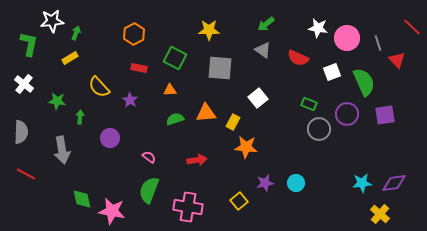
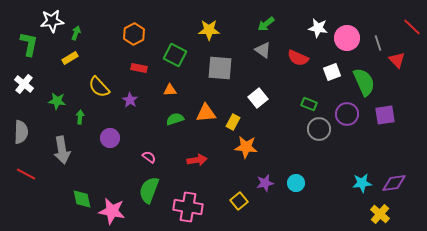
green square at (175, 58): moved 3 px up
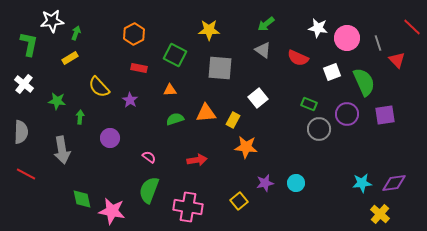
yellow rectangle at (233, 122): moved 2 px up
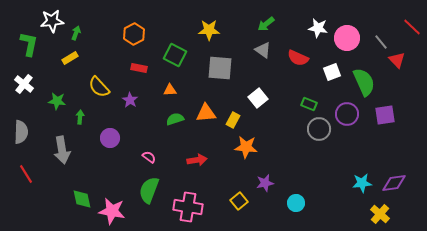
gray line at (378, 43): moved 3 px right, 1 px up; rotated 21 degrees counterclockwise
red line at (26, 174): rotated 30 degrees clockwise
cyan circle at (296, 183): moved 20 px down
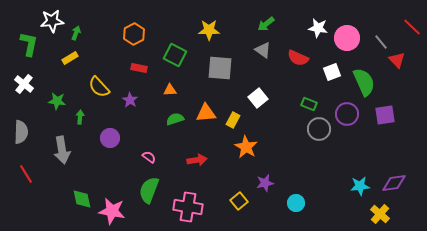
orange star at (246, 147): rotated 25 degrees clockwise
cyan star at (362, 183): moved 2 px left, 3 px down
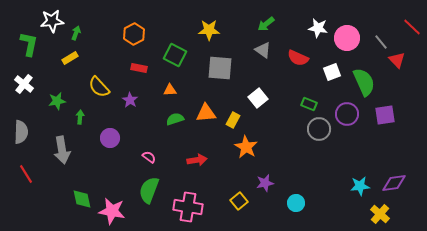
green star at (57, 101): rotated 18 degrees counterclockwise
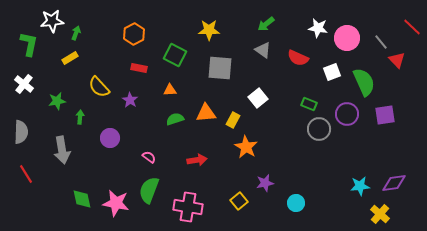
pink star at (112, 211): moved 4 px right, 8 px up
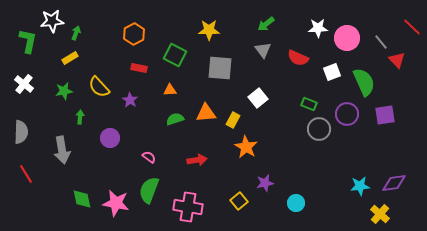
white star at (318, 28): rotated 12 degrees counterclockwise
green L-shape at (29, 44): moved 1 px left, 3 px up
gray triangle at (263, 50): rotated 18 degrees clockwise
green star at (57, 101): moved 7 px right, 10 px up
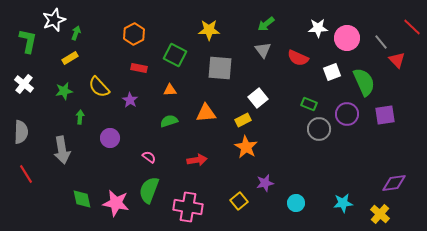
white star at (52, 21): moved 2 px right, 1 px up; rotated 15 degrees counterclockwise
green semicircle at (175, 119): moved 6 px left, 2 px down
yellow rectangle at (233, 120): moved 10 px right; rotated 35 degrees clockwise
cyan star at (360, 186): moved 17 px left, 17 px down
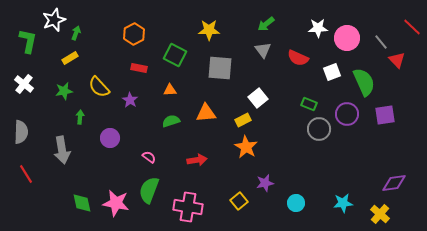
green semicircle at (169, 121): moved 2 px right
green diamond at (82, 199): moved 4 px down
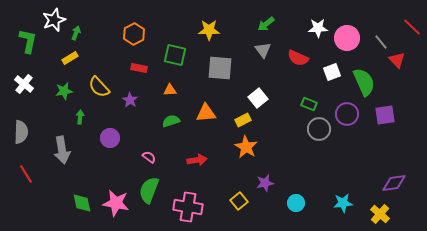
green square at (175, 55): rotated 15 degrees counterclockwise
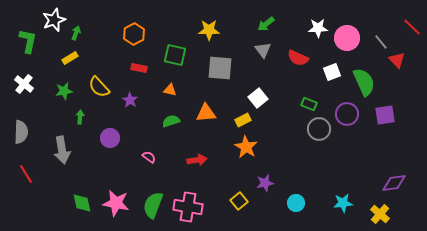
orange triangle at (170, 90): rotated 16 degrees clockwise
green semicircle at (149, 190): moved 4 px right, 15 px down
